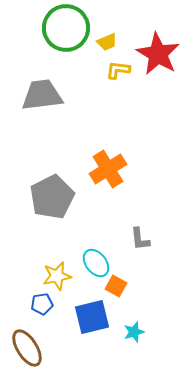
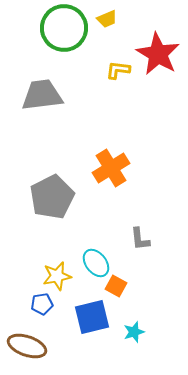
green circle: moved 2 px left
yellow trapezoid: moved 23 px up
orange cross: moved 3 px right, 1 px up
brown ellipse: moved 2 px up; rotated 39 degrees counterclockwise
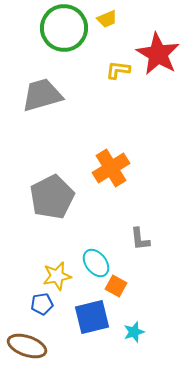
gray trapezoid: rotated 9 degrees counterclockwise
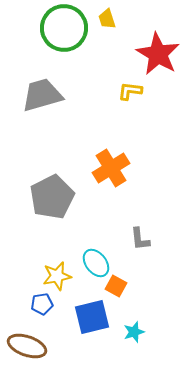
yellow trapezoid: rotated 95 degrees clockwise
yellow L-shape: moved 12 px right, 21 px down
